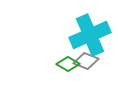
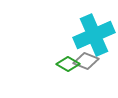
cyan cross: moved 4 px right
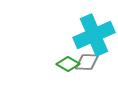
gray diamond: moved 1 px right, 1 px down; rotated 20 degrees counterclockwise
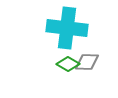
cyan cross: moved 27 px left, 7 px up; rotated 30 degrees clockwise
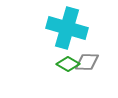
cyan cross: rotated 9 degrees clockwise
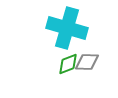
green diamond: rotated 50 degrees counterclockwise
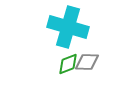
cyan cross: moved 1 px right, 1 px up
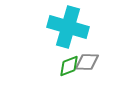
green diamond: moved 1 px right, 2 px down
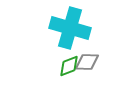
cyan cross: moved 2 px right, 1 px down
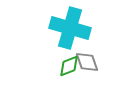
gray diamond: rotated 70 degrees clockwise
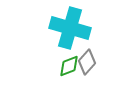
gray diamond: rotated 60 degrees clockwise
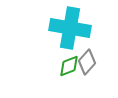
cyan cross: rotated 6 degrees counterclockwise
